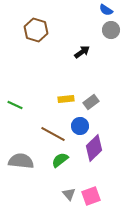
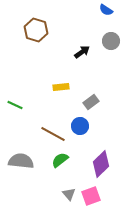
gray circle: moved 11 px down
yellow rectangle: moved 5 px left, 12 px up
purple diamond: moved 7 px right, 16 px down
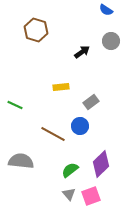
green semicircle: moved 10 px right, 10 px down
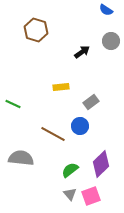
green line: moved 2 px left, 1 px up
gray semicircle: moved 3 px up
gray triangle: moved 1 px right
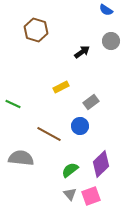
yellow rectangle: rotated 21 degrees counterclockwise
brown line: moved 4 px left
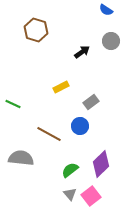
pink square: rotated 18 degrees counterclockwise
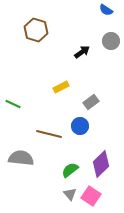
brown line: rotated 15 degrees counterclockwise
pink square: rotated 18 degrees counterclockwise
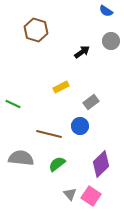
blue semicircle: moved 1 px down
green semicircle: moved 13 px left, 6 px up
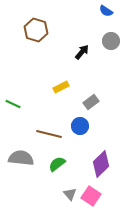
black arrow: rotated 14 degrees counterclockwise
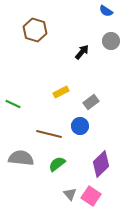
brown hexagon: moved 1 px left
yellow rectangle: moved 5 px down
